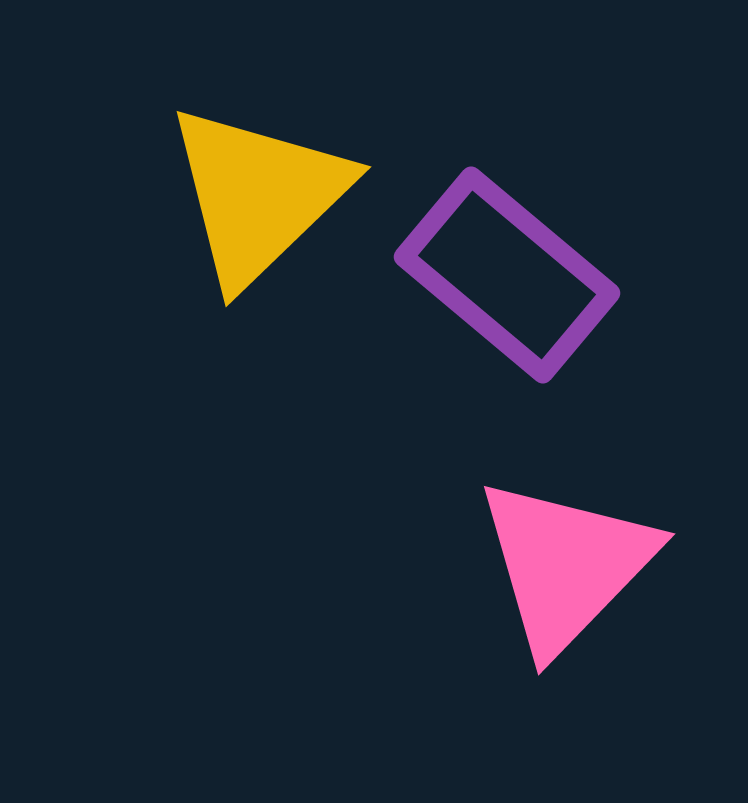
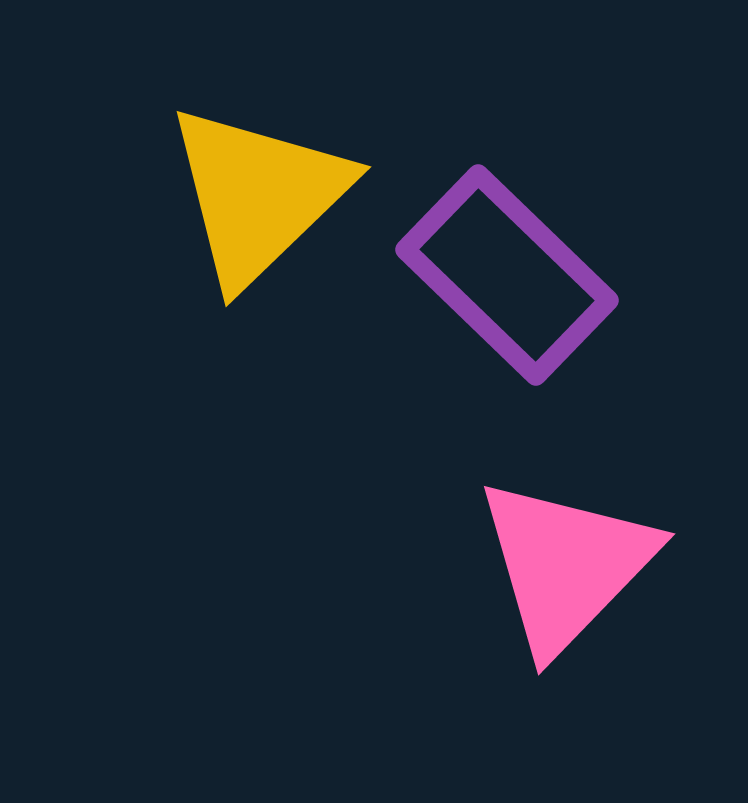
purple rectangle: rotated 4 degrees clockwise
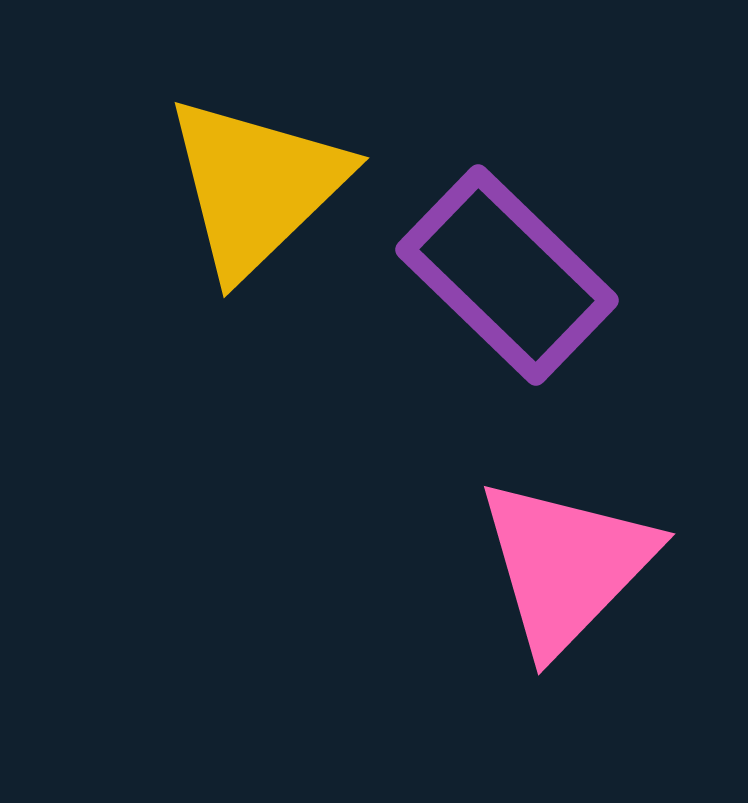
yellow triangle: moved 2 px left, 9 px up
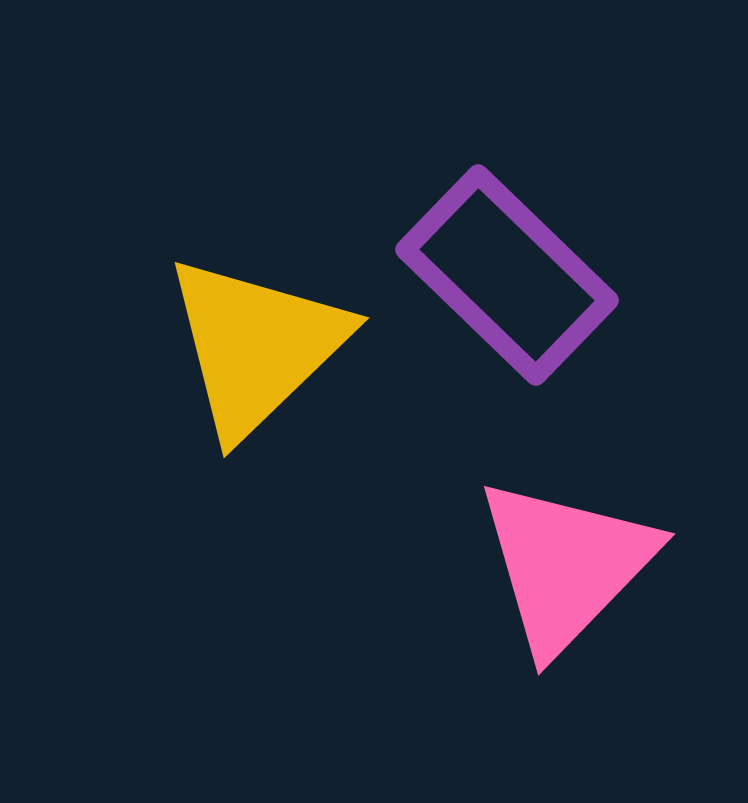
yellow triangle: moved 160 px down
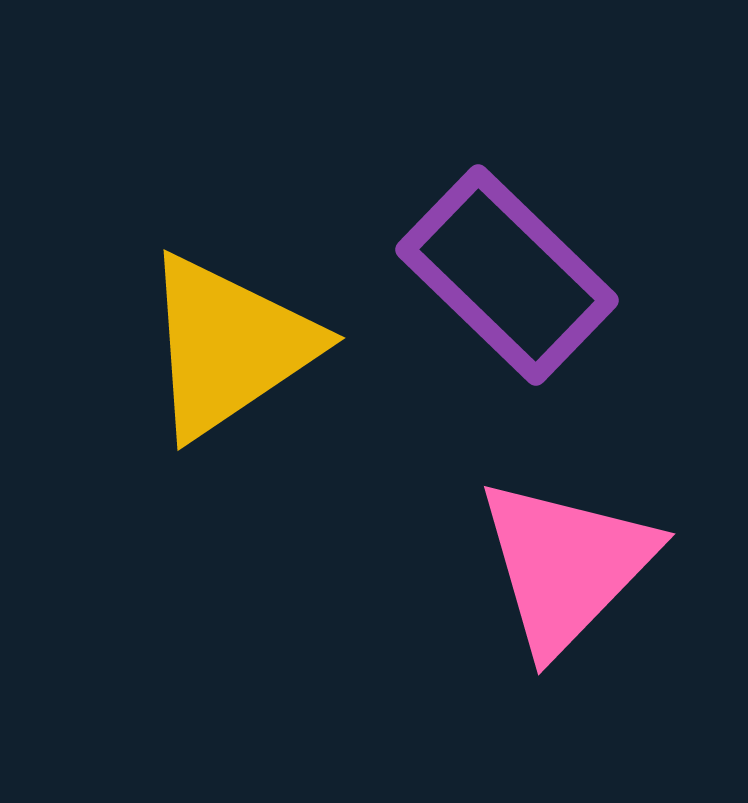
yellow triangle: moved 27 px left; rotated 10 degrees clockwise
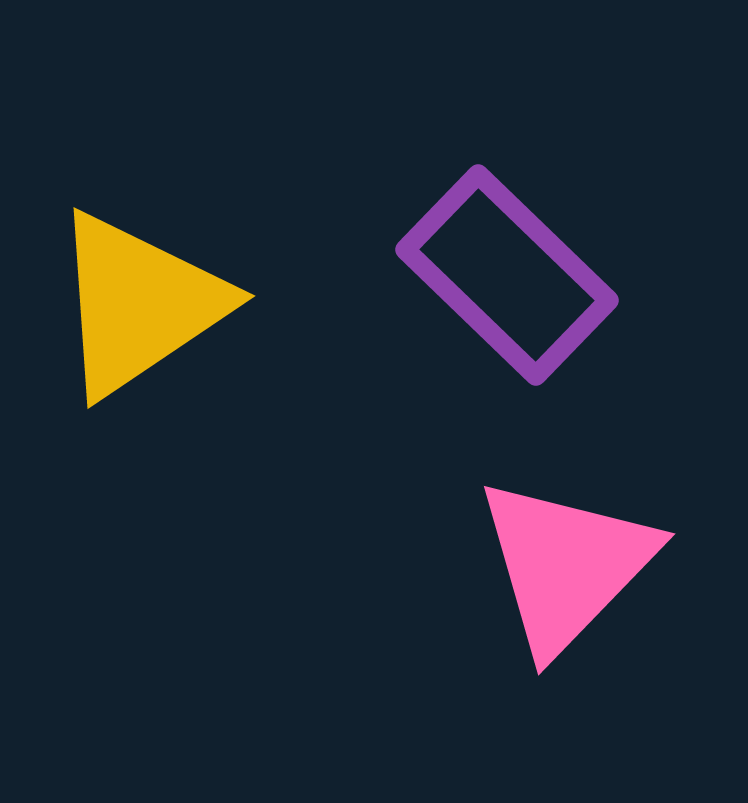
yellow triangle: moved 90 px left, 42 px up
